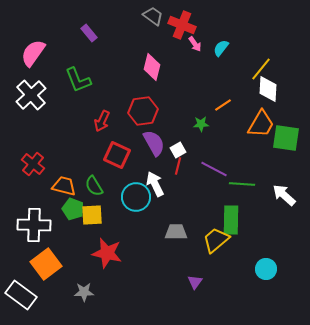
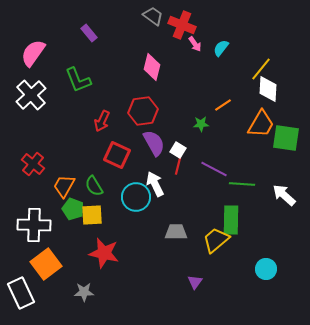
white square at (178, 150): rotated 28 degrees counterclockwise
orange trapezoid at (64, 186): rotated 75 degrees counterclockwise
red star at (107, 253): moved 3 px left
white rectangle at (21, 295): moved 2 px up; rotated 28 degrees clockwise
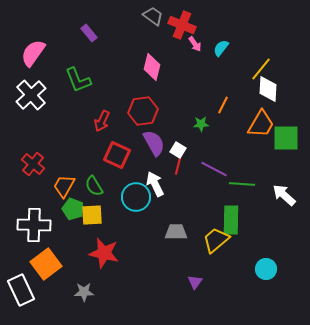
orange line at (223, 105): rotated 30 degrees counterclockwise
green square at (286, 138): rotated 8 degrees counterclockwise
white rectangle at (21, 293): moved 3 px up
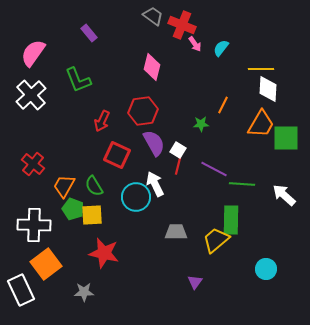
yellow line at (261, 69): rotated 50 degrees clockwise
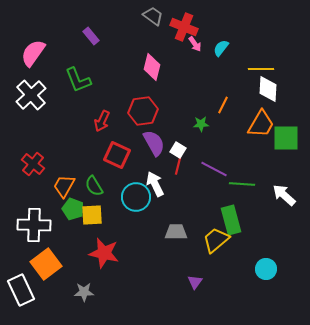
red cross at (182, 25): moved 2 px right, 2 px down
purple rectangle at (89, 33): moved 2 px right, 3 px down
green rectangle at (231, 220): rotated 16 degrees counterclockwise
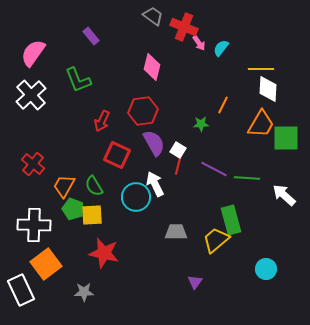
pink arrow at (195, 44): moved 4 px right, 1 px up
green line at (242, 184): moved 5 px right, 6 px up
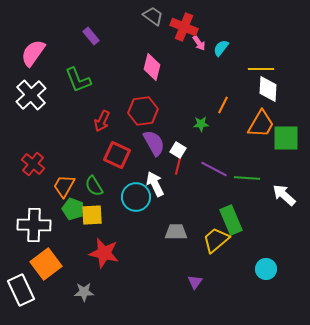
green rectangle at (231, 220): rotated 8 degrees counterclockwise
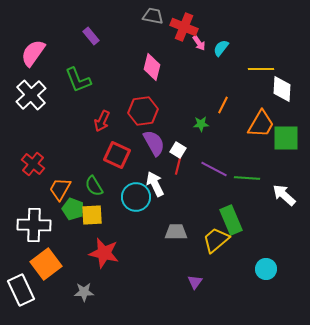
gray trapezoid at (153, 16): rotated 25 degrees counterclockwise
white diamond at (268, 89): moved 14 px right
orange trapezoid at (64, 186): moved 4 px left, 3 px down
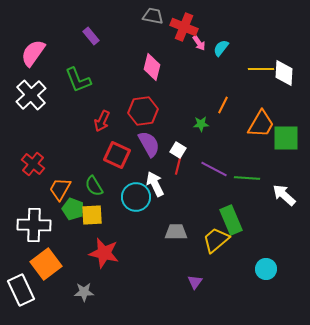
white diamond at (282, 89): moved 2 px right, 16 px up
purple semicircle at (154, 143): moved 5 px left, 1 px down
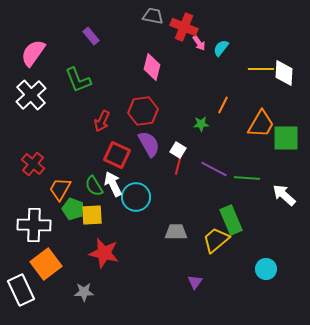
white arrow at (155, 184): moved 42 px left
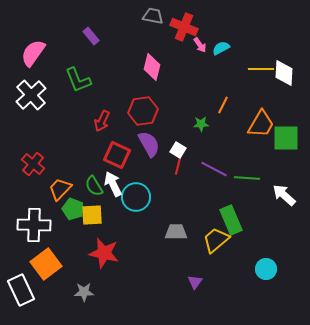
pink arrow at (199, 43): moved 1 px right, 2 px down
cyan semicircle at (221, 48): rotated 24 degrees clockwise
orange trapezoid at (60, 189): rotated 15 degrees clockwise
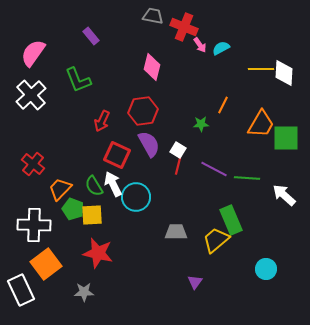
red star at (104, 253): moved 6 px left
